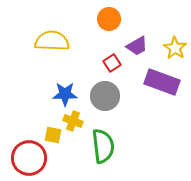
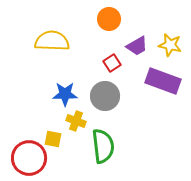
yellow star: moved 5 px left, 3 px up; rotated 20 degrees counterclockwise
purple rectangle: moved 1 px right, 1 px up
yellow cross: moved 3 px right
yellow square: moved 4 px down
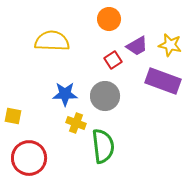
red square: moved 1 px right, 3 px up
yellow cross: moved 2 px down
yellow square: moved 40 px left, 23 px up
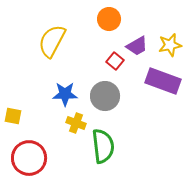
yellow semicircle: rotated 64 degrees counterclockwise
yellow star: rotated 25 degrees counterclockwise
red square: moved 2 px right, 1 px down; rotated 18 degrees counterclockwise
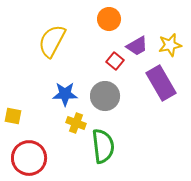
purple rectangle: moved 2 px left, 2 px down; rotated 40 degrees clockwise
